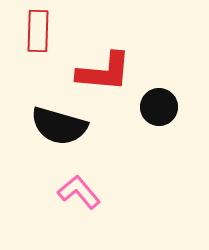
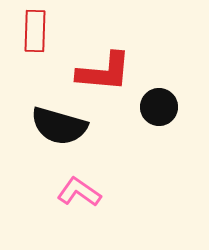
red rectangle: moved 3 px left
pink L-shape: rotated 15 degrees counterclockwise
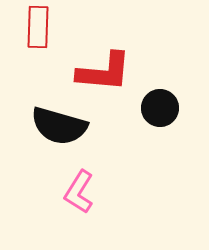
red rectangle: moved 3 px right, 4 px up
black circle: moved 1 px right, 1 px down
pink L-shape: rotated 93 degrees counterclockwise
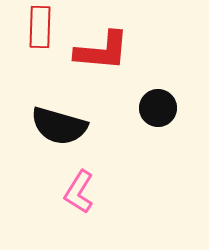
red rectangle: moved 2 px right
red L-shape: moved 2 px left, 21 px up
black circle: moved 2 px left
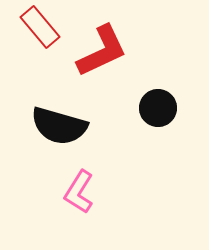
red rectangle: rotated 42 degrees counterclockwise
red L-shape: rotated 30 degrees counterclockwise
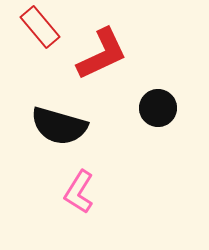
red L-shape: moved 3 px down
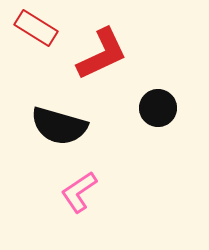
red rectangle: moved 4 px left, 1 px down; rotated 18 degrees counterclockwise
pink L-shape: rotated 24 degrees clockwise
